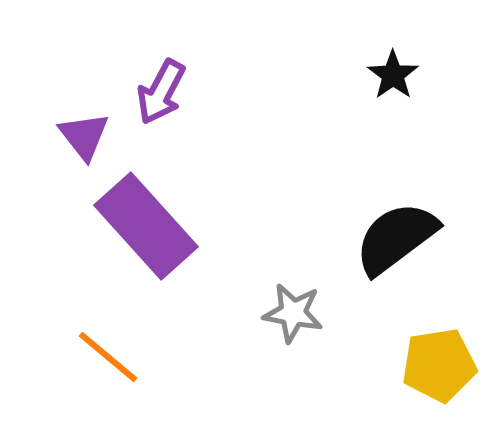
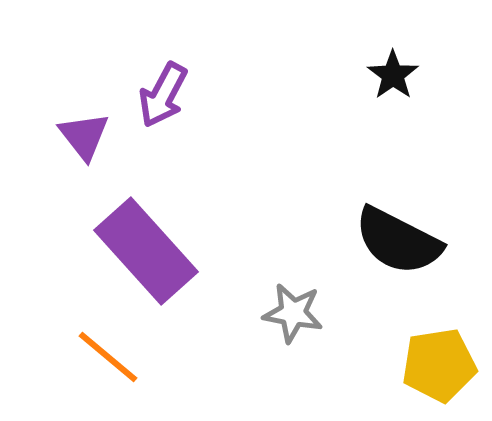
purple arrow: moved 2 px right, 3 px down
purple rectangle: moved 25 px down
black semicircle: moved 2 px right, 3 px down; rotated 116 degrees counterclockwise
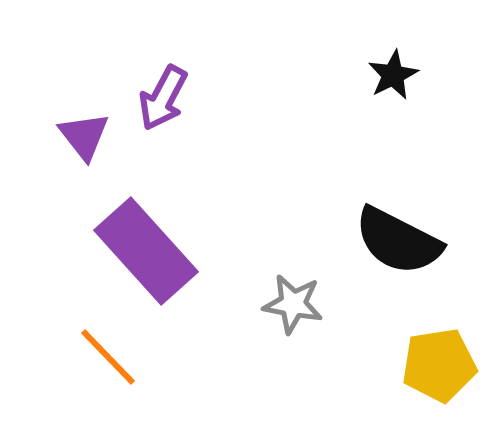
black star: rotated 9 degrees clockwise
purple arrow: moved 3 px down
gray star: moved 9 px up
orange line: rotated 6 degrees clockwise
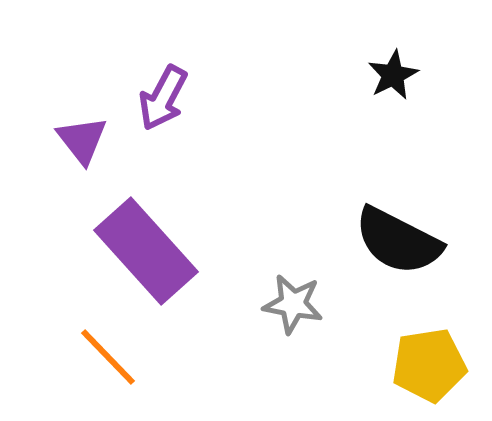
purple triangle: moved 2 px left, 4 px down
yellow pentagon: moved 10 px left
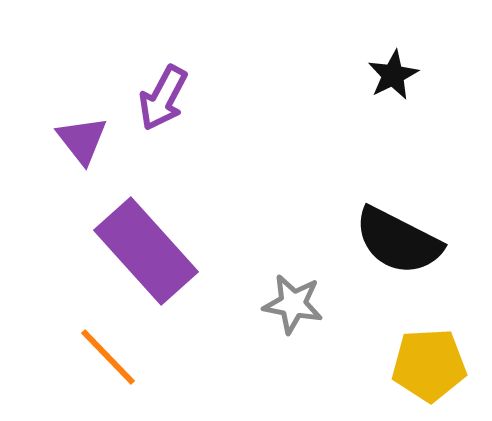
yellow pentagon: rotated 6 degrees clockwise
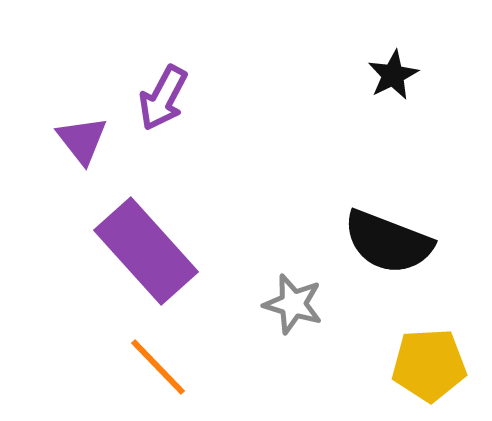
black semicircle: moved 10 px left, 1 px down; rotated 6 degrees counterclockwise
gray star: rotated 6 degrees clockwise
orange line: moved 50 px right, 10 px down
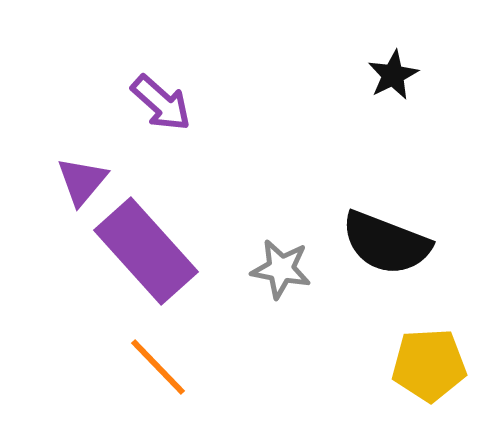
purple arrow: moved 2 px left, 5 px down; rotated 76 degrees counterclockwise
purple triangle: moved 41 px down; rotated 18 degrees clockwise
black semicircle: moved 2 px left, 1 px down
gray star: moved 12 px left, 35 px up; rotated 6 degrees counterclockwise
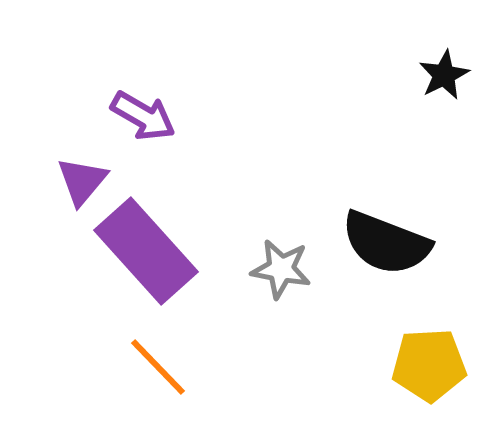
black star: moved 51 px right
purple arrow: moved 18 px left, 13 px down; rotated 12 degrees counterclockwise
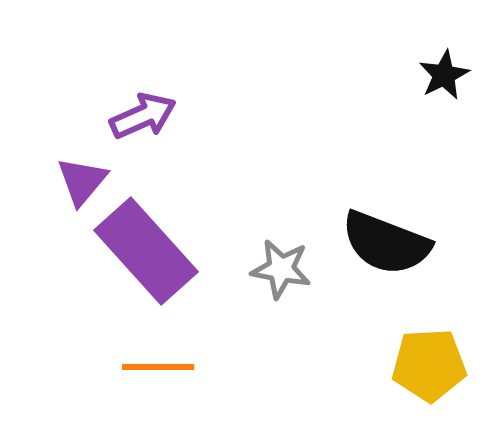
purple arrow: rotated 54 degrees counterclockwise
orange line: rotated 46 degrees counterclockwise
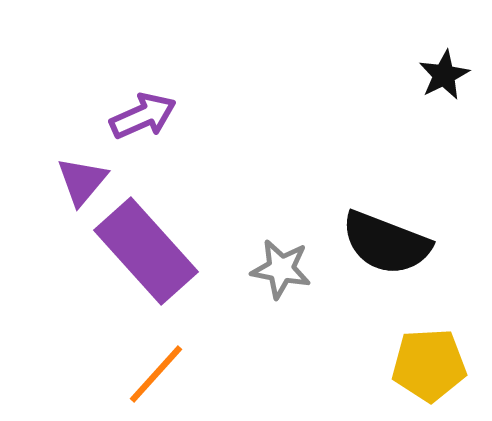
orange line: moved 2 px left, 7 px down; rotated 48 degrees counterclockwise
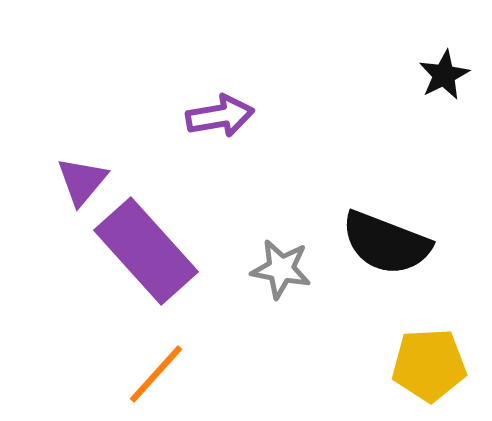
purple arrow: moved 77 px right; rotated 14 degrees clockwise
